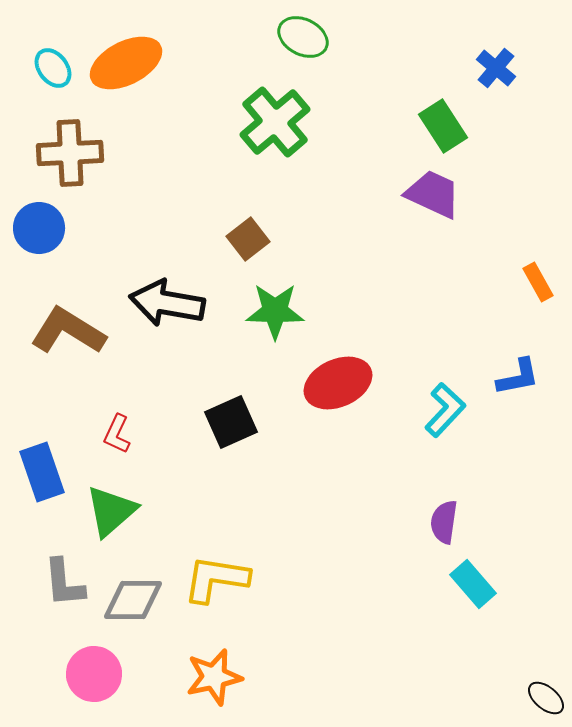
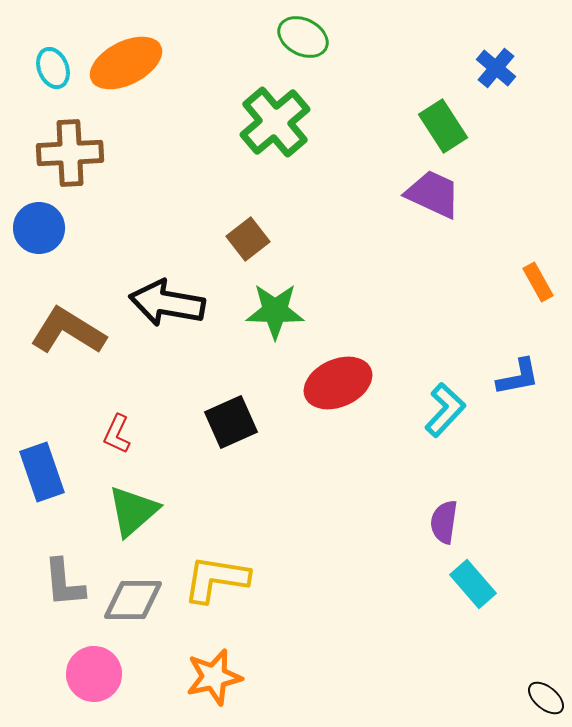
cyan ellipse: rotated 15 degrees clockwise
green triangle: moved 22 px right
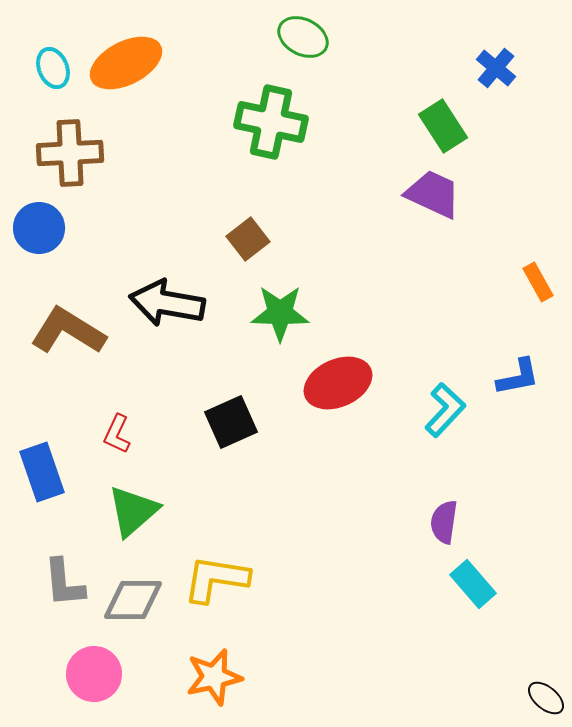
green cross: moved 4 px left; rotated 38 degrees counterclockwise
green star: moved 5 px right, 2 px down
